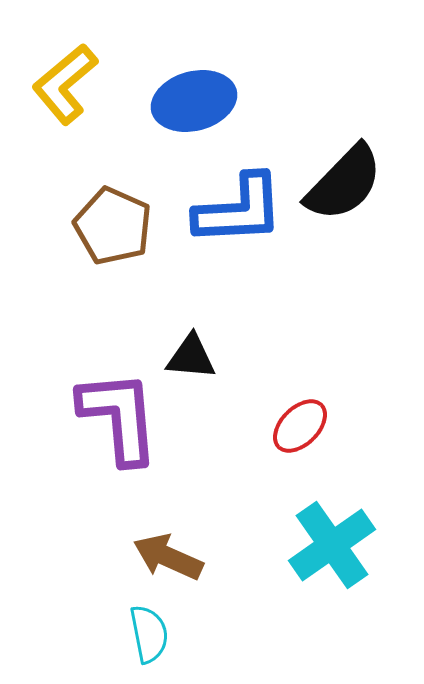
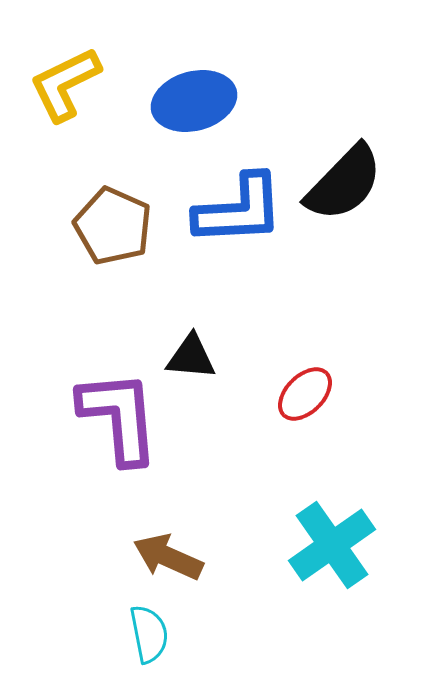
yellow L-shape: rotated 14 degrees clockwise
red ellipse: moved 5 px right, 32 px up
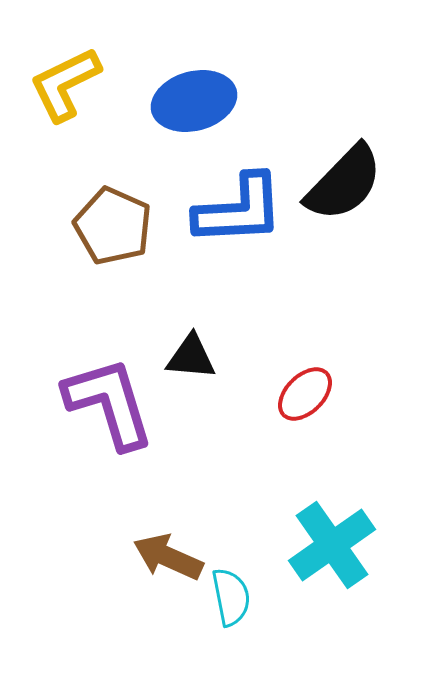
purple L-shape: moved 10 px left, 14 px up; rotated 12 degrees counterclockwise
cyan semicircle: moved 82 px right, 37 px up
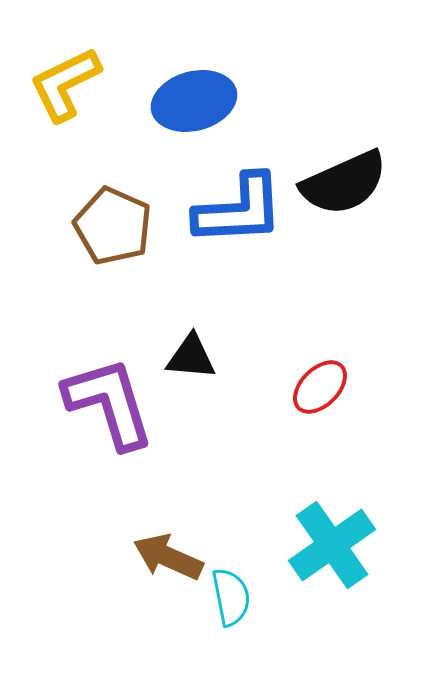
black semicircle: rotated 22 degrees clockwise
red ellipse: moved 15 px right, 7 px up
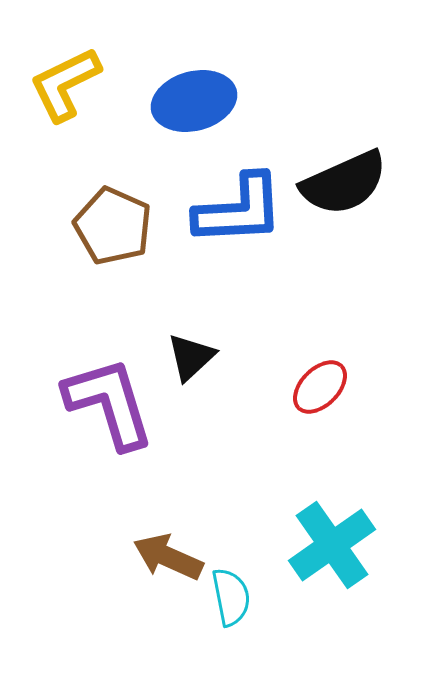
black triangle: rotated 48 degrees counterclockwise
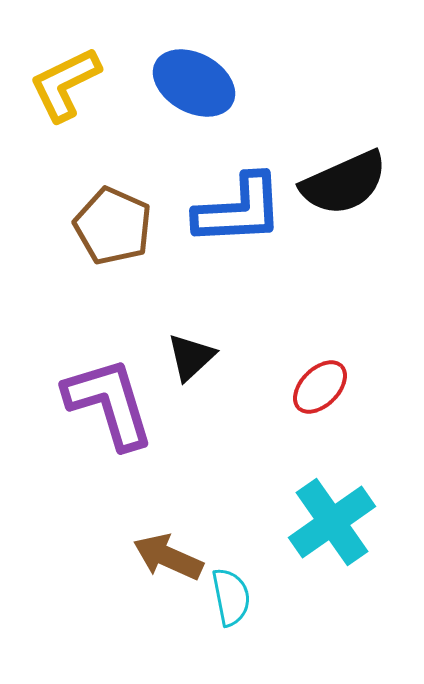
blue ellipse: moved 18 px up; rotated 44 degrees clockwise
cyan cross: moved 23 px up
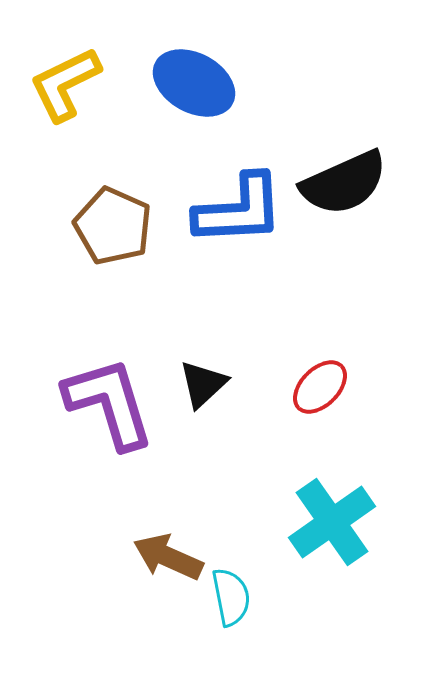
black triangle: moved 12 px right, 27 px down
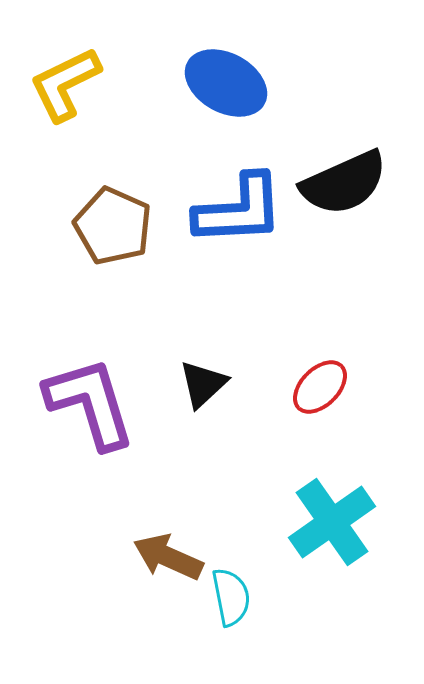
blue ellipse: moved 32 px right
purple L-shape: moved 19 px left
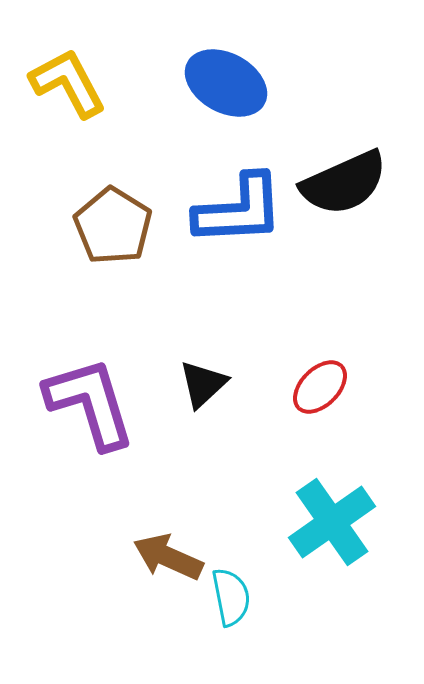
yellow L-shape: moved 3 px right, 1 px up; rotated 88 degrees clockwise
brown pentagon: rotated 8 degrees clockwise
